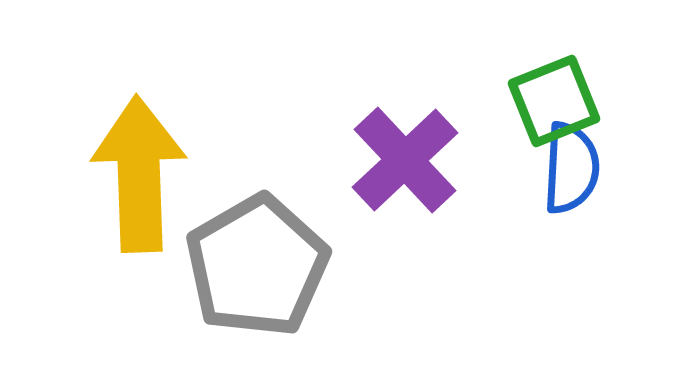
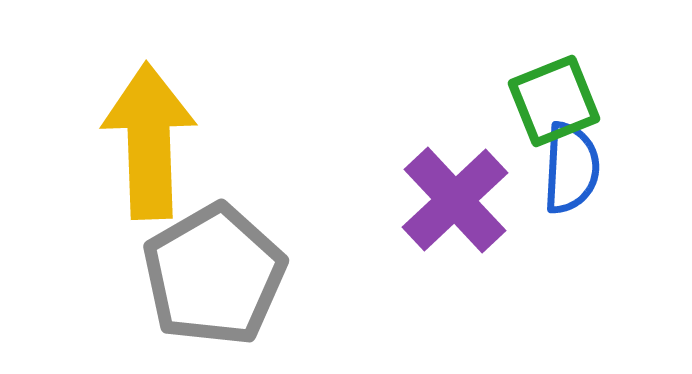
purple cross: moved 50 px right, 40 px down
yellow arrow: moved 10 px right, 33 px up
gray pentagon: moved 43 px left, 9 px down
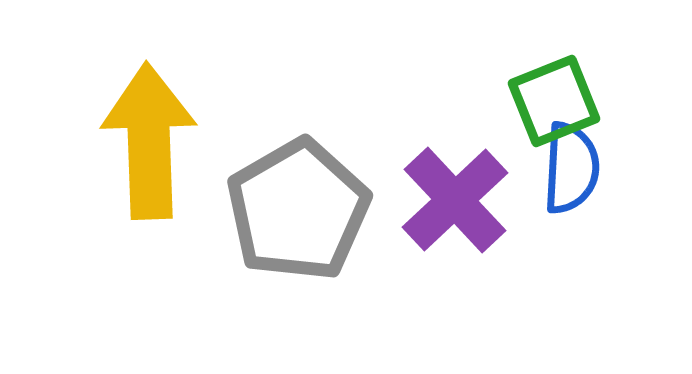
gray pentagon: moved 84 px right, 65 px up
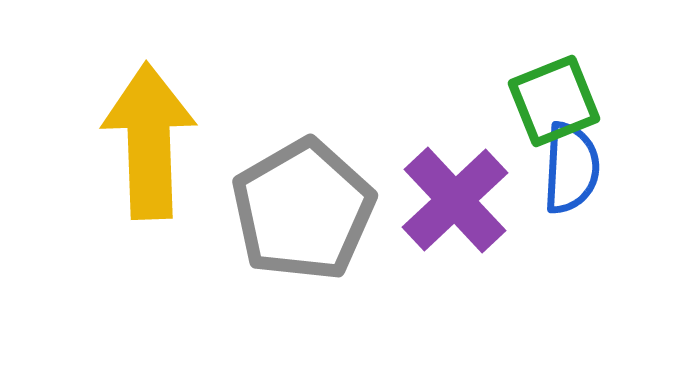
gray pentagon: moved 5 px right
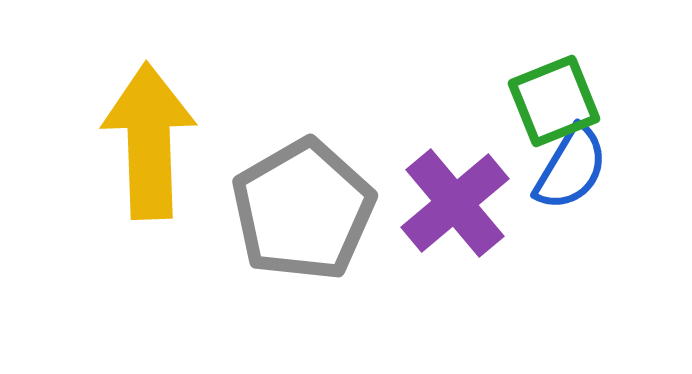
blue semicircle: rotated 28 degrees clockwise
purple cross: moved 3 px down; rotated 3 degrees clockwise
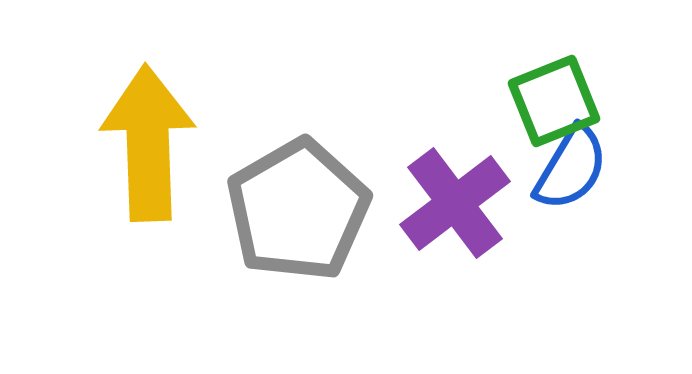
yellow arrow: moved 1 px left, 2 px down
purple cross: rotated 3 degrees clockwise
gray pentagon: moved 5 px left
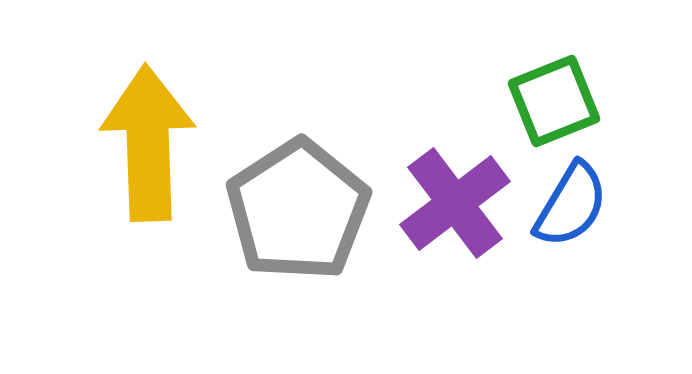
blue semicircle: moved 37 px down
gray pentagon: rotated 3 degrees counterclockwise
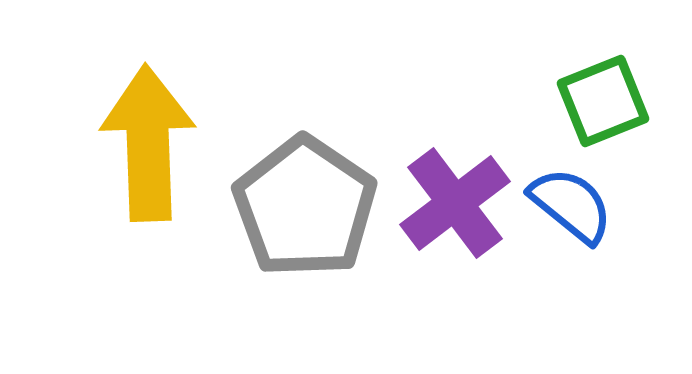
green square: moved 49 px right
blue semicircle: rotated 82 degrees counterclockwise
gray pentagon: moved 7 px right, 3 px up; rotated 5 degrees counterclockwise
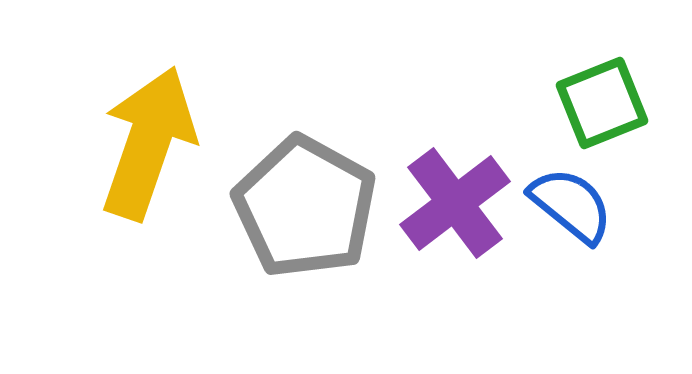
green square: moved 1 px left, 2 px down
yellow arrow: rotated 21 degrees clockwise
gray pentagon: rotated 5 degrees counterclockwise
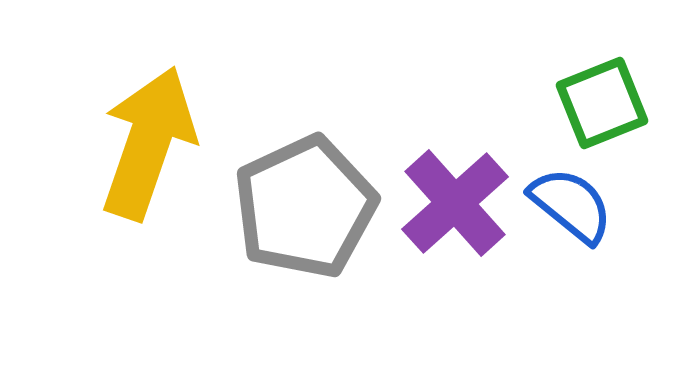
purple cross: rotated 5 degrees counterclockwise
gray pentagon: rotated 18 degrees clockwise
